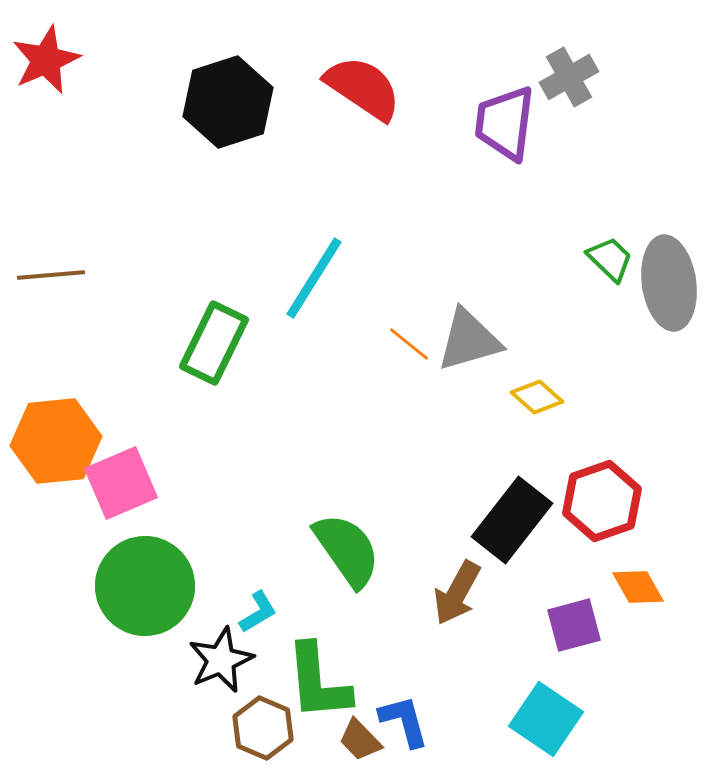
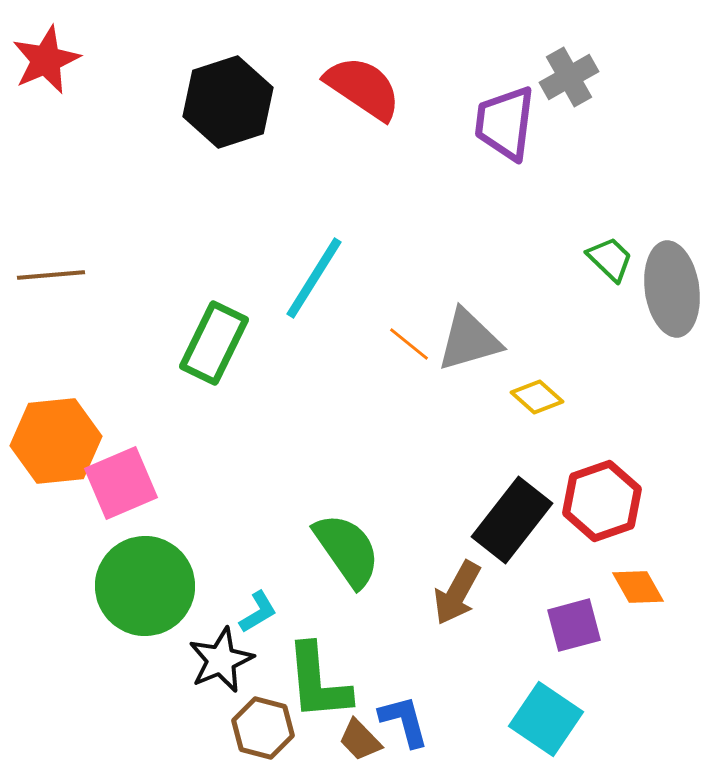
gray ellipse: moved 3 px right, 6 px down
brown hexagon: rotated 8 degrees counterclockwise
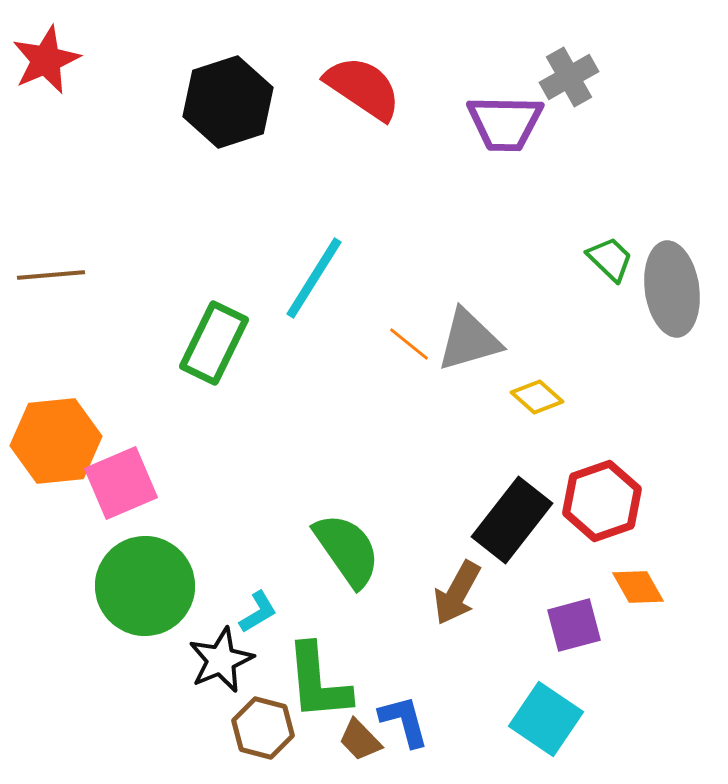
purple trapezoid: rotated 96 degrees counterclockwise
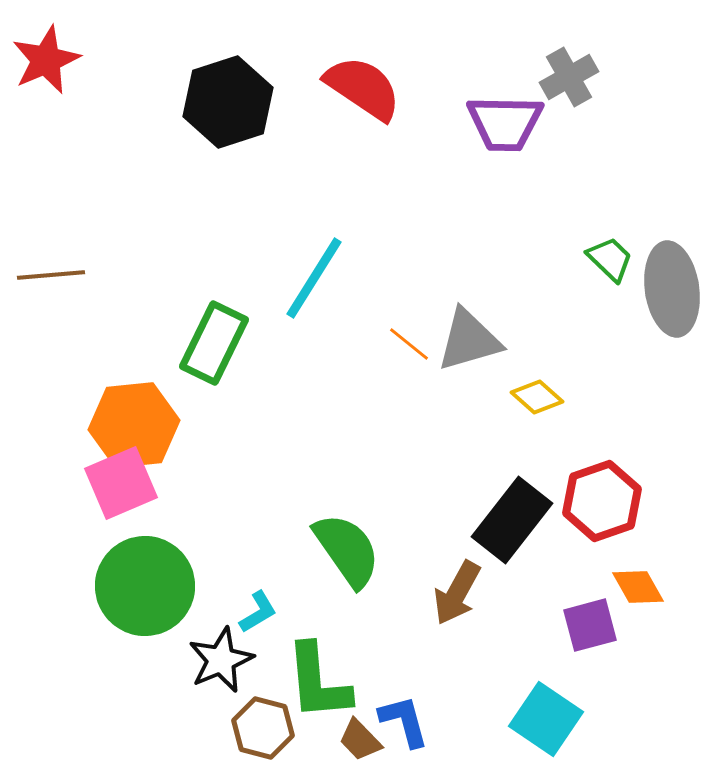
orange hexagon: moved 78 px right, 16 px up
purple square: moved 16 px right
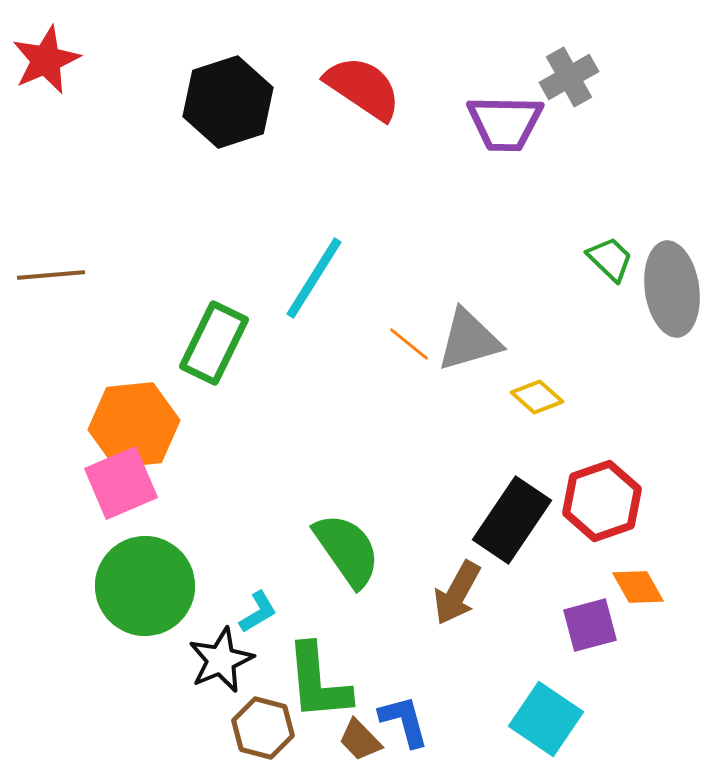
black rectangle: rotated 4 degrees counterclockwise
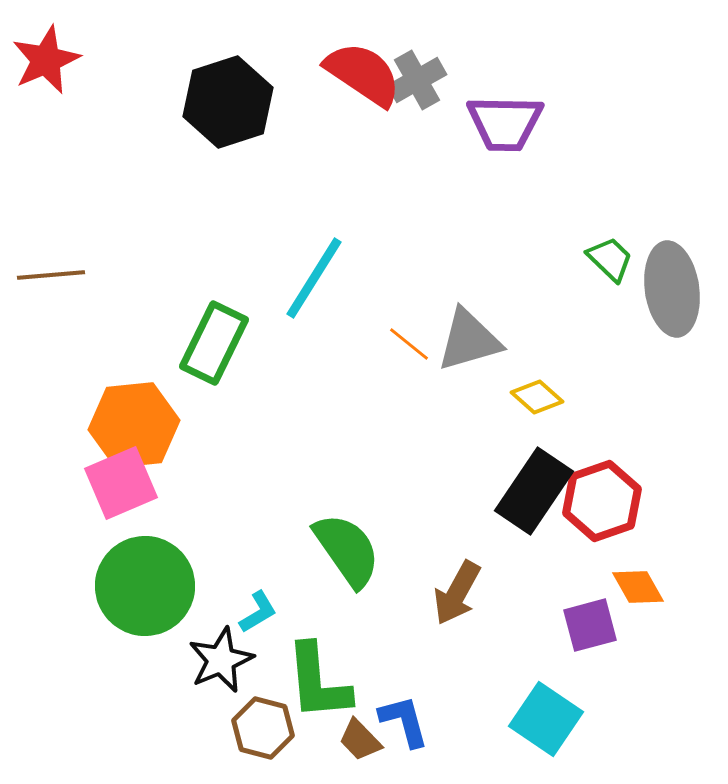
gray cross: moved 152 px left, 3 px down
red semicircle: moved 14 px up
black rectangle: moved 22 px right, 29 px up
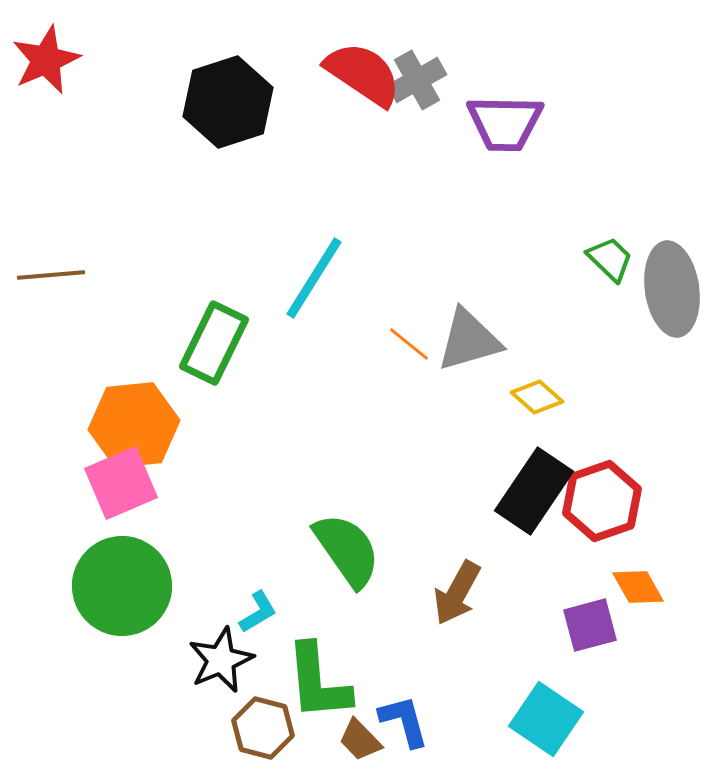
green circle: moved 23 px left
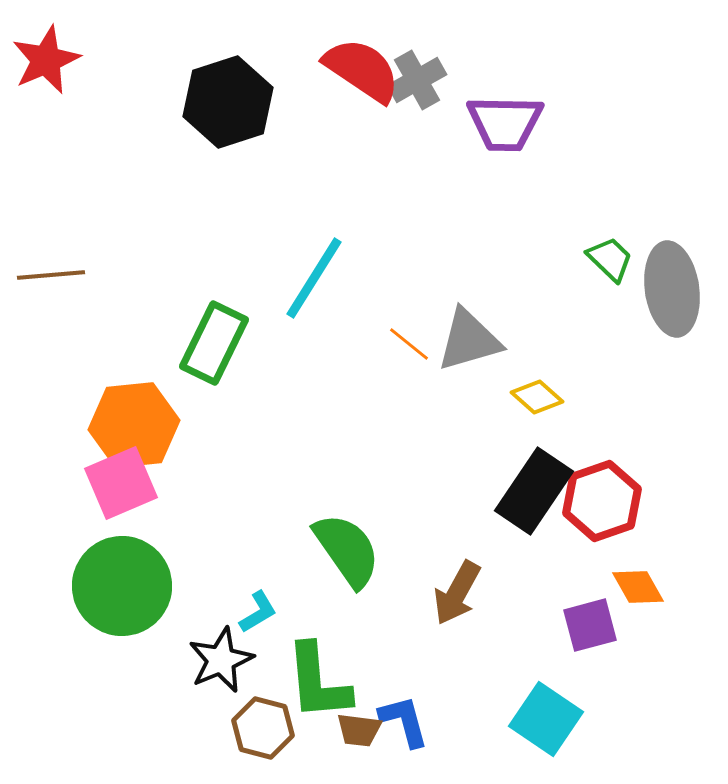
red semicircle: moved 1 px left, 4 px up
brown trapezoid: moved 1 px left, 10 px up; rotated 39 degrees counterclockwise
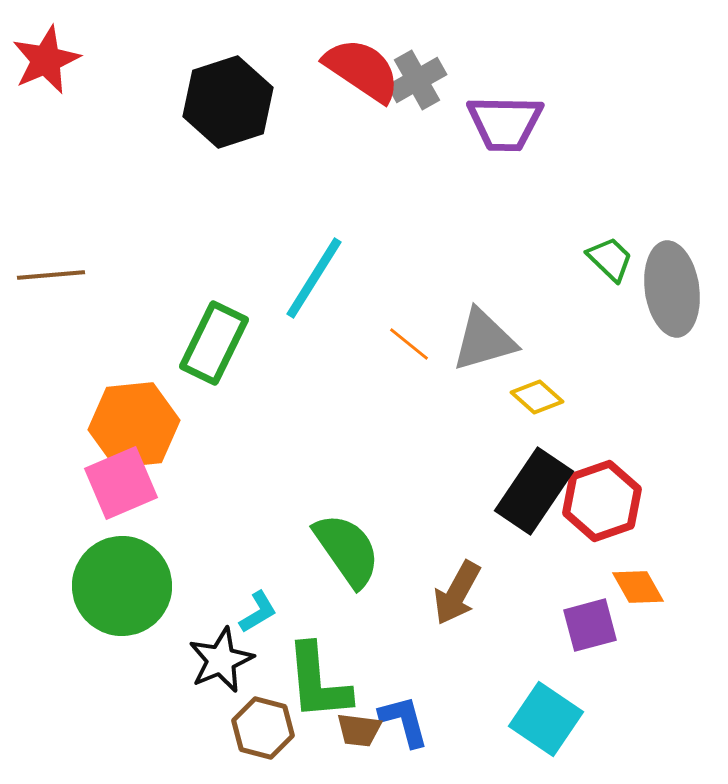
gray triangle: moved 15 px right
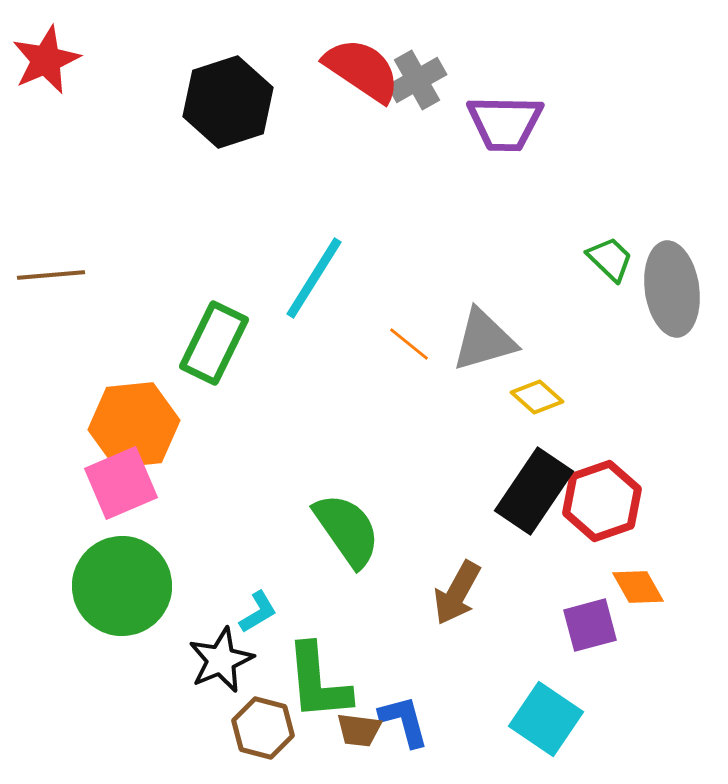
green semicircle: moved 20 px up
